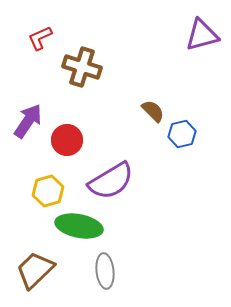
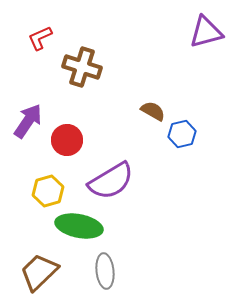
purple triangle: moved 4 px right, 3 px up
brown semicircle: rotated 15 degrees counterclockwise
brown trapezoid: moved 4 px right, 2 px down
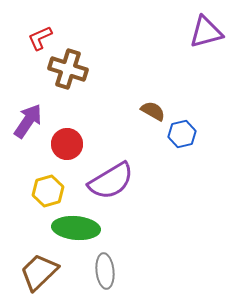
brown cross: moved 14 px left, 2 px down
red circle: moved 4 px down
green ellipse: moved 3 px left, 2 px down; rotated 6 degrees counterclockwise
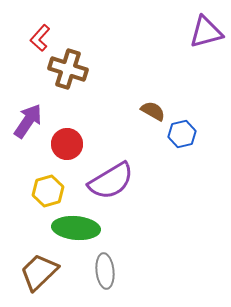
red L-shape: rotated 24 degrees counterclockwise
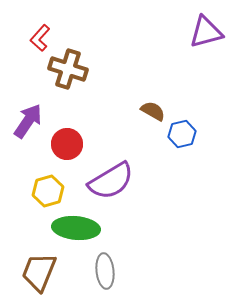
brown trapezoid: rotated 24 degrees counterclockwise
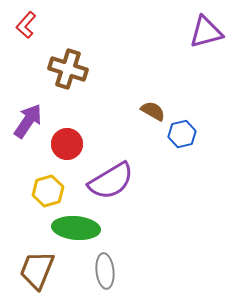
red L-shape: moved 14 px left, 13 px up
brown trapezoid: moved 2 px left, 2 px up
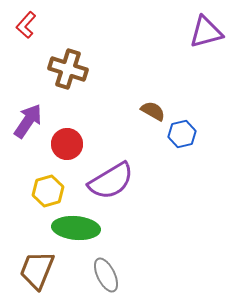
gray ellipse: moved 1 px right, 4 px down; rotated 20 degrees counterclockwise
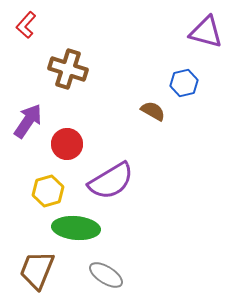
purple triangle: rotated 30 degrees clockwise
blue hexagon: moved 2 px right, 51 px up
gray ellipse: rotated 32 degrees counterclockwise
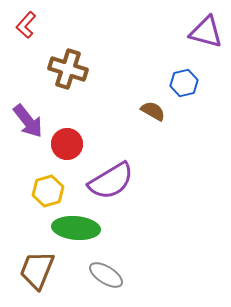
purple arrow: rotated 108 degrees clockwise
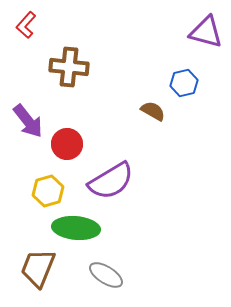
brown cross: moved 1 px right, 2 px up; rotated 12 degrees counterclockwise
brown trapezoid: moved 1 px right, 2 px up
